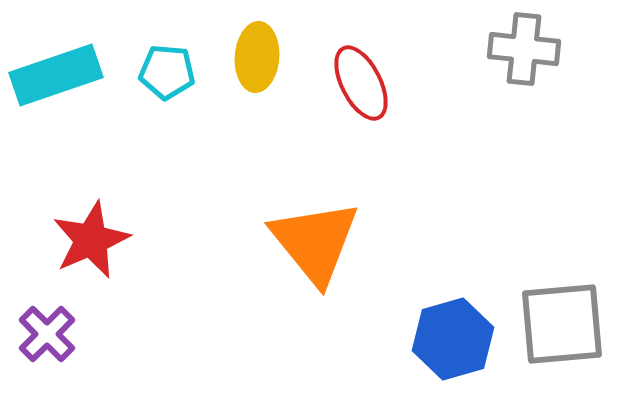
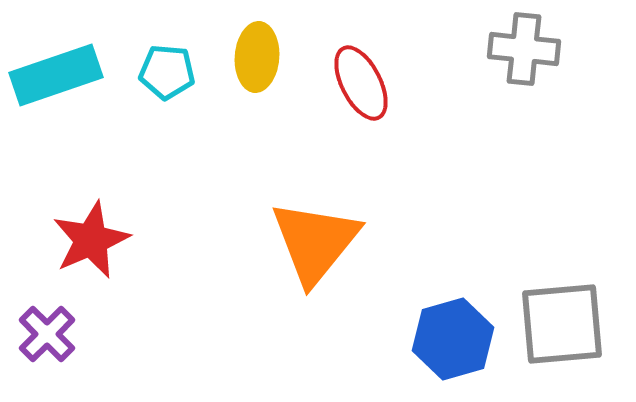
orange triangle: rotated 18 degrees clockwise
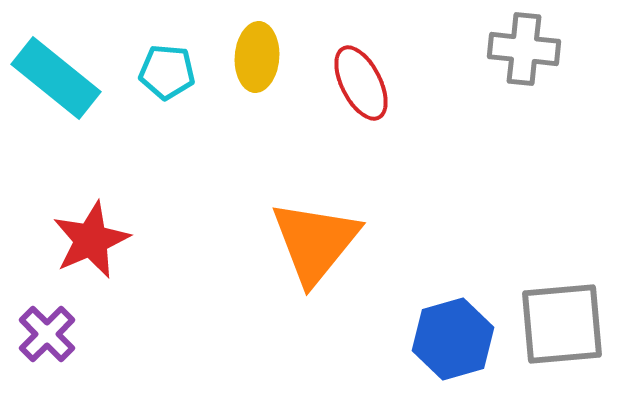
cyan rectangle: moved 3 px down; rotated 58 degrees clockwise
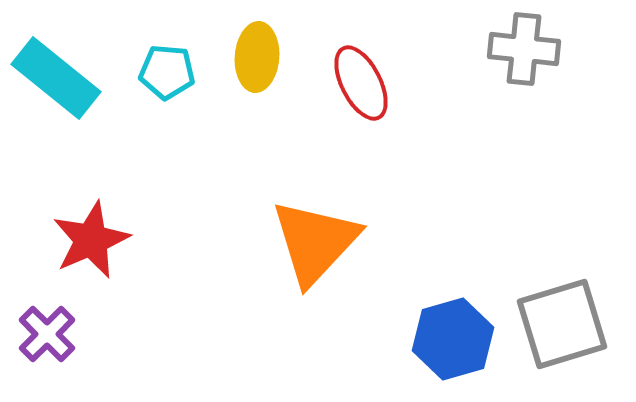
orange triangle: rotated 4 degrees clockwise
gray square: rotated 12 degrees counterclockwise
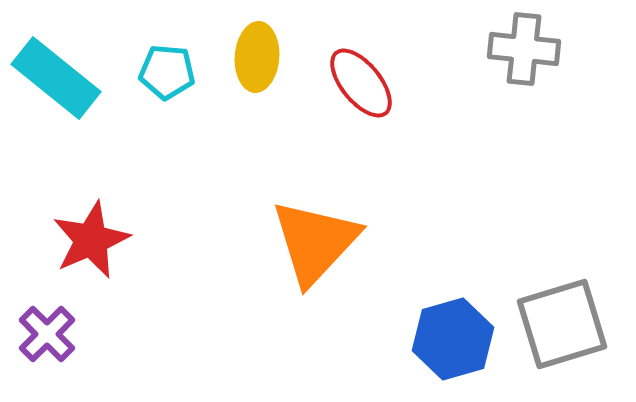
red ellipse: rotated 12 degrees counterclockwise
